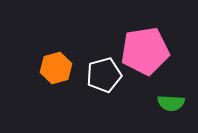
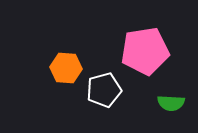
orange hexagon: moved 10 px right; rotated 20 degrees clockwise
white pentagon: moved 15 px down
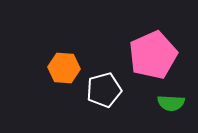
pink pentagon: moved 8 px right, 4 px down; rotated 15 degrees counterclockwise
orange hexagon: moved 2 px left
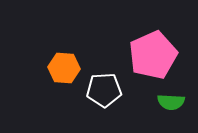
white pentagon: rotated 12 degrees clockwise
green semicircle: moved 1 px up
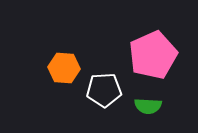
green semicircle: moved 23 px left, 4 px down
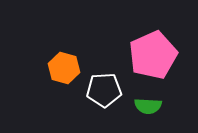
orange hexagon: rotated 12 degrees clockwise
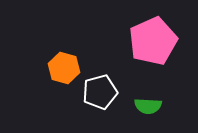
pink pentagon: moved 14 px up
white pentagon: moved 4 px left, 2 px down; rotated 12 degrees counterclockwise
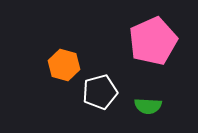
orange hexagon: moved 3 px up
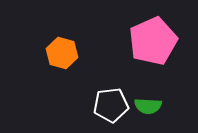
orange hexagon: moved 2 px left, 12 px up
white pentagon: moved 11 px right, 13 px down; rotated 8 degrees clockwise
